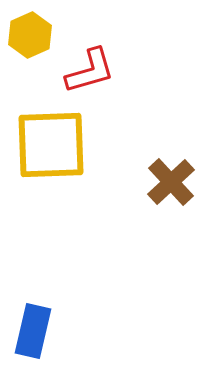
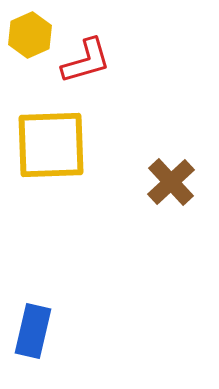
red L-shape: moved 4 px left, 10 px up
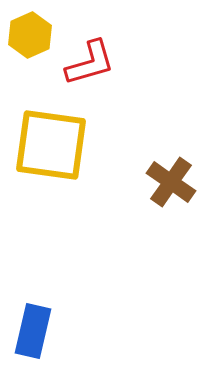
red L-shape: moved 4 px right, 2 px down
yellow square: rotated 10 degrees clockwise
brown cross: rotated 12 degrees counterclockwise
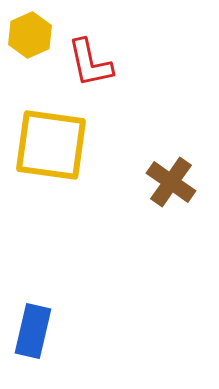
red L-shape: rotated 94 degrees clockwise
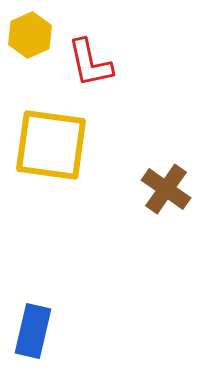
brown cross: moved 5 px left, 7 px down
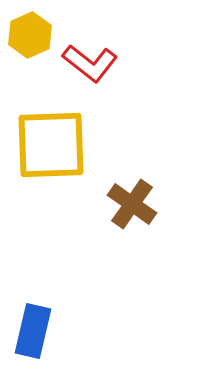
red L-shape: rotated 40 degrees counterclockwise
yellow square: rotated 10 degrees counterclockwise
brown cross: moved 34 px left, 15 px down
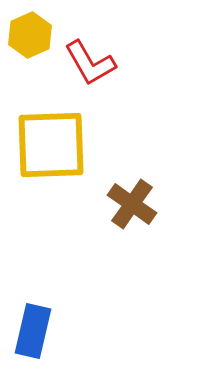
red L-shape: rotated 22 degrees clockwise
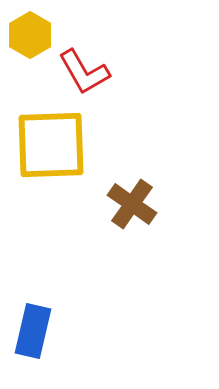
yellow hexagon: rotated 6 degrees counterclockwise
red L-shape: moved 6 px left, 9 px down
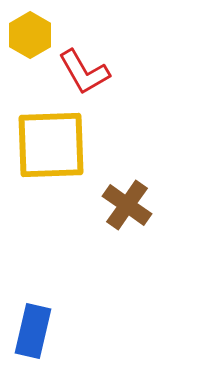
brown cross: moved 5 px left, 1 px down
